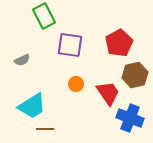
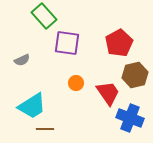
green rectangle: rotated 15 degrees counterclockwise
purple square: moved 3 px left, 2 px up
orange circle: moved 1 px up
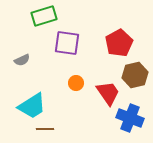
green rectangle: rotated 65 degrees counterclockwise
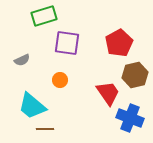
orange circle: moved 16 px left, 3 px up
cyan trapezoid: rotated 72 degrees clockwise
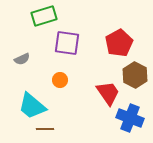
gray semicircle: moved 1 px up
brown hexagon: rotated 20 degrees counterclockwise
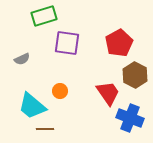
orange circle: moved 11 px down
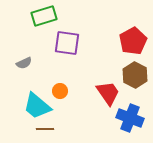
red pentagon: moved 14 px right, 2 px up
gray semicircle: moved 2 px right, 4 px down
cyan trapezoid: moved 5 px right
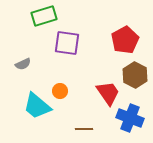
red pentagon: moved 8 px left, 1 px up
gray semicircle: moved 1 px left, 1 px down
brown line: moved 39 px right
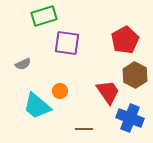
red trapezoid: moved 1 px up
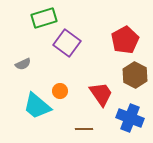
green rectangle: moved 2 px down
purple square: rotated 28 degrees clockwise
red trapezoid: moved 7 px left, 2 px down
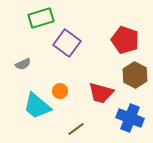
green rectangle: moved 3 px left
red pentagon: rotated 24 degrees counterclockwise
red trapezoid: moved 1 px up; rotated 140 degrees clockwise
brown line: moved 8 px left; rotated 36 degrees counterclockwise
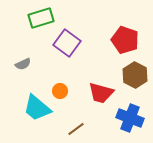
cyan trapezoid: moved 2 px down
